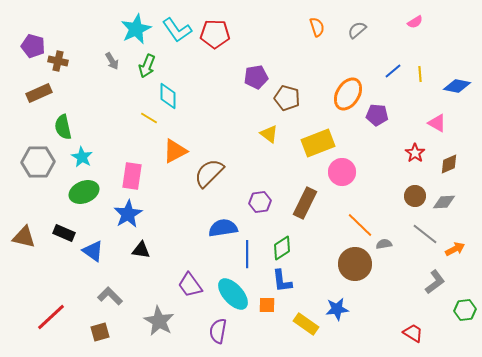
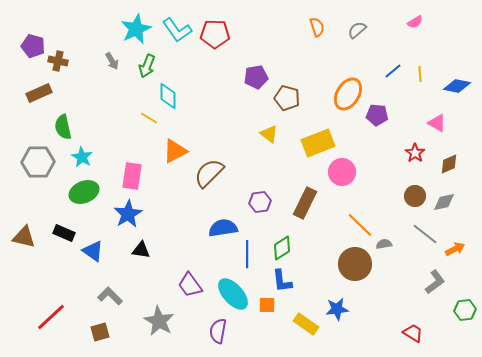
gray diamond at (444, 202): rotated 10 degrees counterclockwise
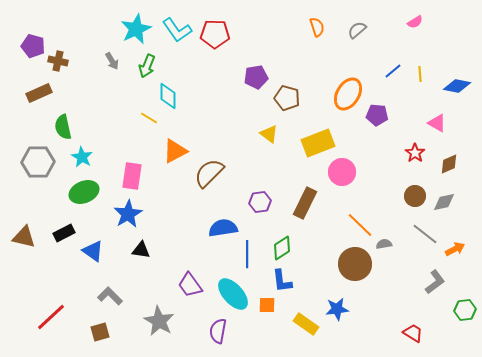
black rectangle at (64, 233): rotated 50 degrees counterclockwise
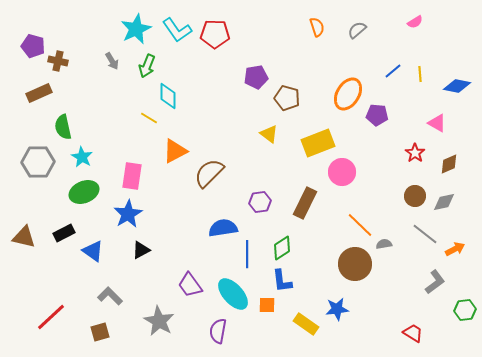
black triangle at (141, 250): rotated 36 degrees counterclockwise
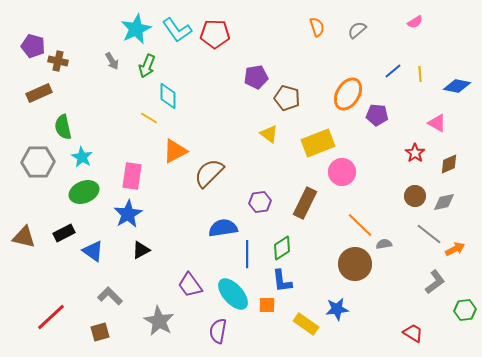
gray line at (425, 234): moved 4 px right
